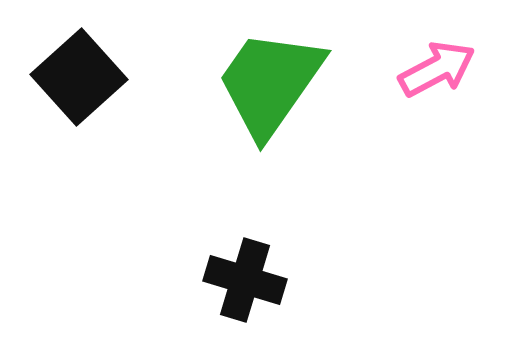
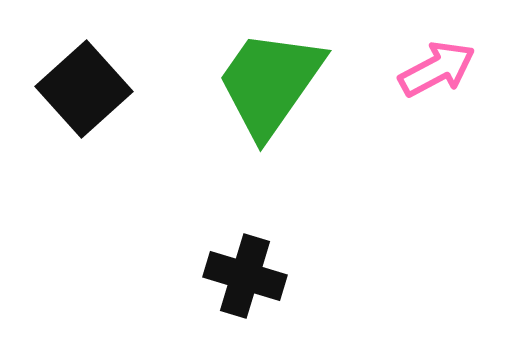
black square: moved 5 px right, 12 px down
black cross: moved 4 px up
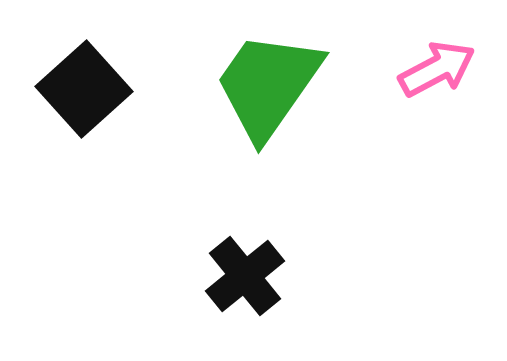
green trapezoid: moved 2 px left, 2 px down
black cross: rotated 34 degrees clockwise
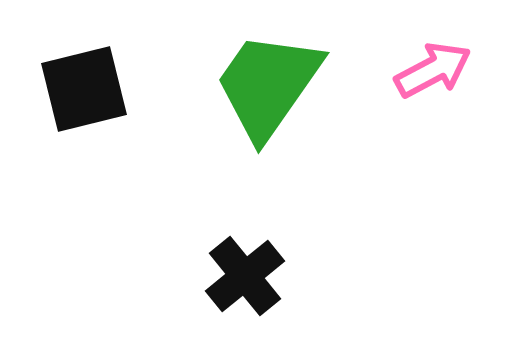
pink arrow: moved 4 px left, 1 px down
black square: rotated 28 degrees clockwise
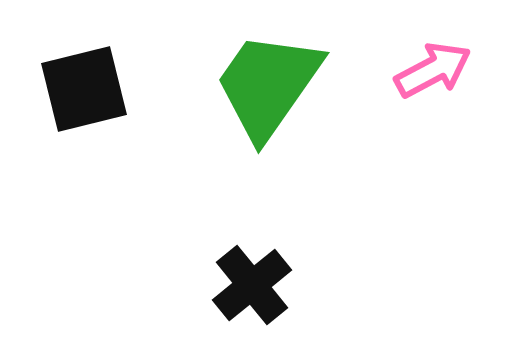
black cross: moved 7 px right, 9 px down
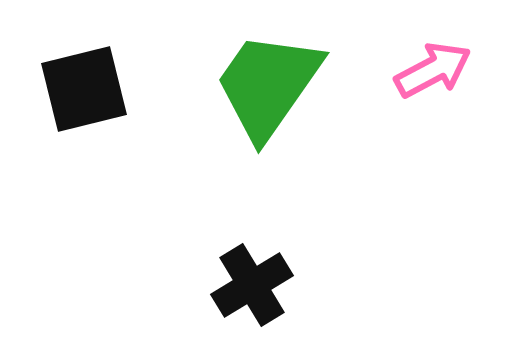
black cross: rotated 8 degrees clockwise
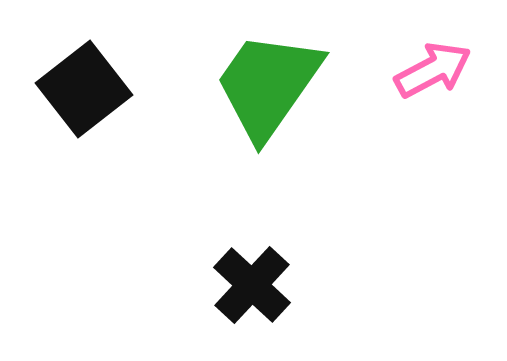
black square: rotated 24 degrees counterclockwise
black cross: rotated 16 degrees counterclockwise
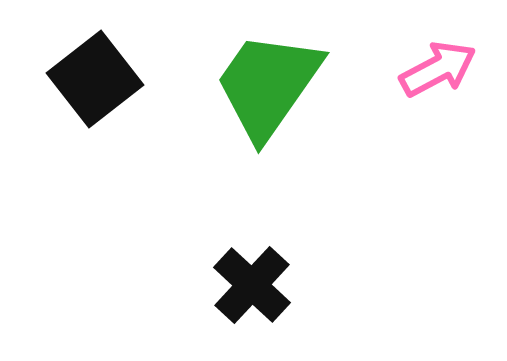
pink arrow: moved 5 px right, 1 px up
black square: moved 11 px right, 10 px up
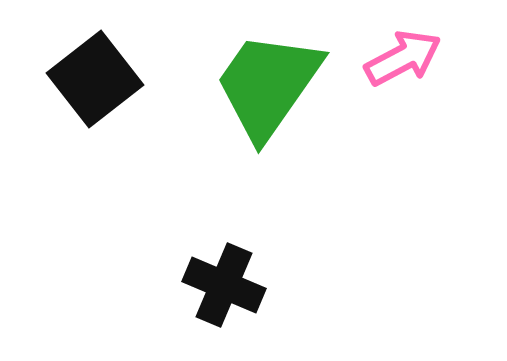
pink arrow: moved 35 px left, 11 px up
black cross: moved 28 px left; rotated 20 degrees counterclockwise
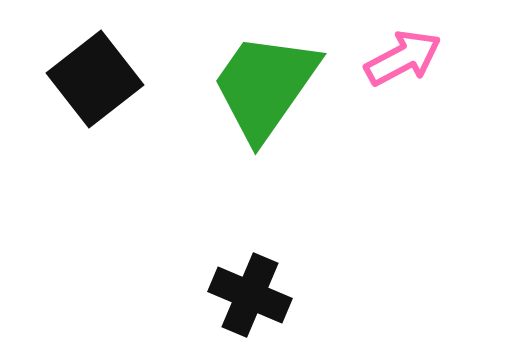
green trapezoid: moved 3 px left, 1 px down
black cross: moved 26 px right, 10 px down
